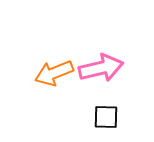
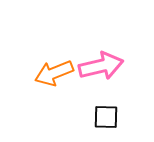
pink arrow: moved 2 px up
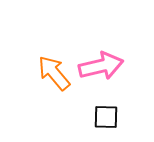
orange arrow: rotated 72 degrees clockwise
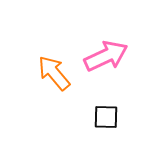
pink arrow: moved 5 px right, 10 px up; rotated 12 degrees counterclockwise
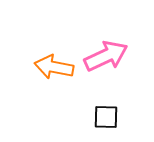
orange arrow: moved 6 px up; rotated 39 degrees counterclockwise
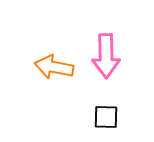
pink arrow: rotated 114 degrees clockwise
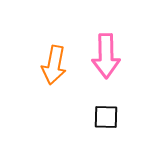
orange arrow: moved 2 px up; rotated 90 degrees counterclockwise
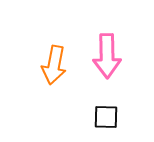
pink arrow: moved 1 px right
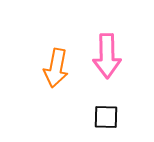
orange arrow: moved 2 px right, 3 px down
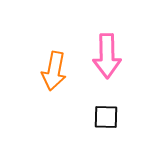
orange arrow: moved 2 px left, 3 px down
